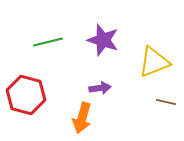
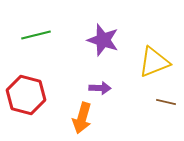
green line: moved 12 px left, 7 px up
purple arrow: rotated 10 degrees clockwise
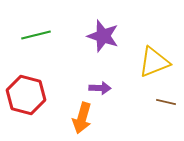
purple star: moved 4 px up
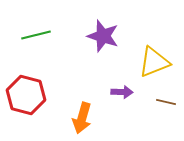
purple arrow: moved 22 px right, 4 px down
